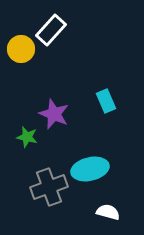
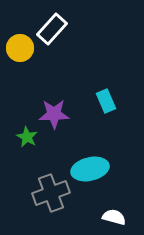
white rectangle: moved 1 px right, 1 px up
yellow circle: moved 1 px left, 1 px up
purple star: rotated 24 degrees counterclockwise
green star: rotated 15 degrees clockwise
gray cross: moved 2 px right, 6 px down
white semicircle: moved 6 px right, 5 px down
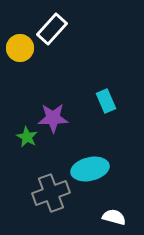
purple star: moved 1 px left, 4 px down
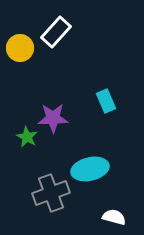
white rectangle: moved 4 px right, 3 px down
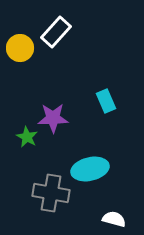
gray cross: rotated 30 degrees clockwise
white semicircle: moved 2 px down
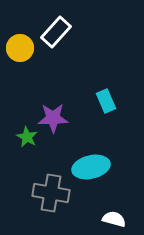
cyan ellipse: moved 1 px right, 2 px up
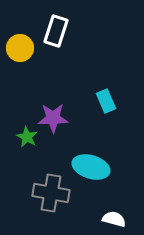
white rectangle: moved 1 px up; rotated 24 degrees counterclockwise
cyan ellipse: rotated 30 degrees clockwise
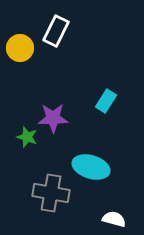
white rectangle: rotated 8 degrees clockwise
cyan rectangle: rotated 55 degrees clockwise
green star: rotated 10 degrees counterclockwise
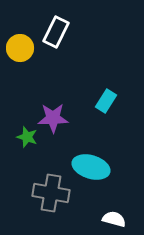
white rectangle: moved 1 px down
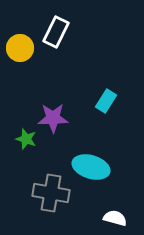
green star: moved 1 px left, 2 px down
white semicircle: moved 1 px right, 1 px up
